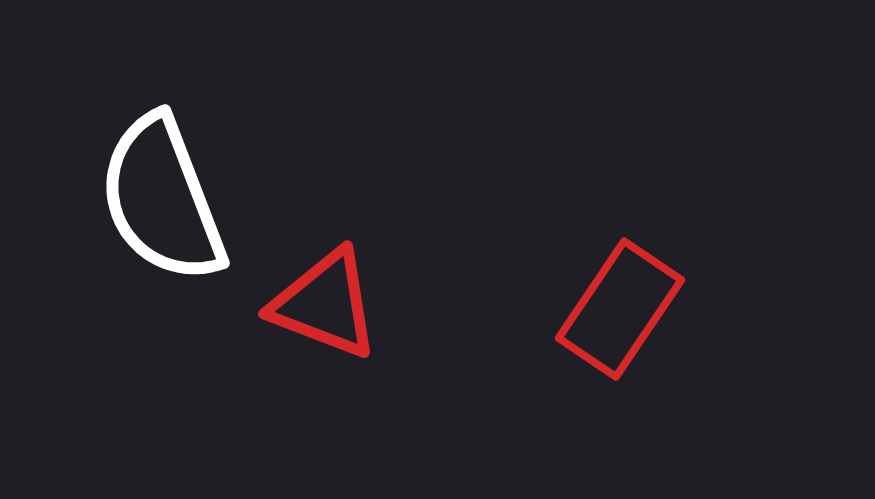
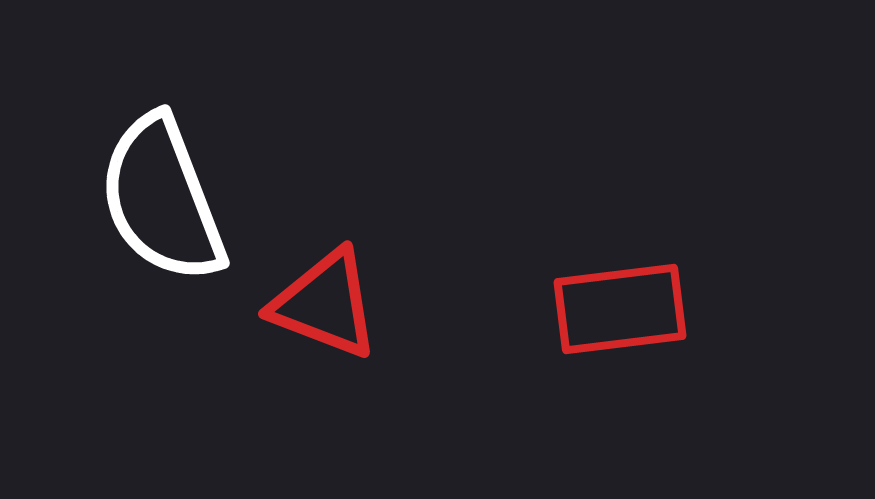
red rectangle: rotated 49 degrees clockwise
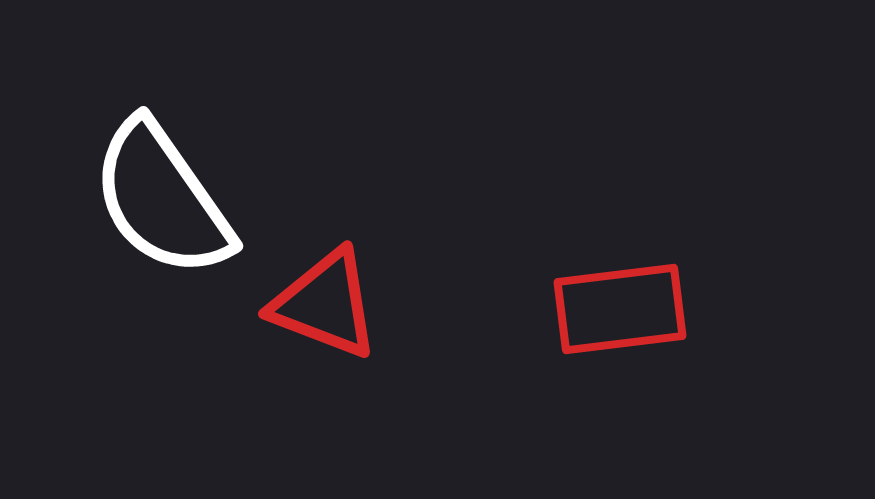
white semicircle: rotated 14 degrees counterclockwise
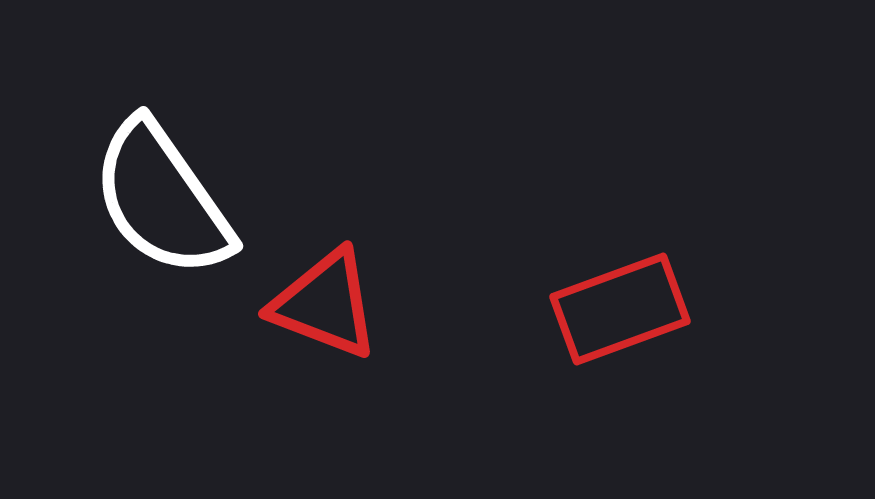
red rectangle: rotated 13 degrees counterclockwise
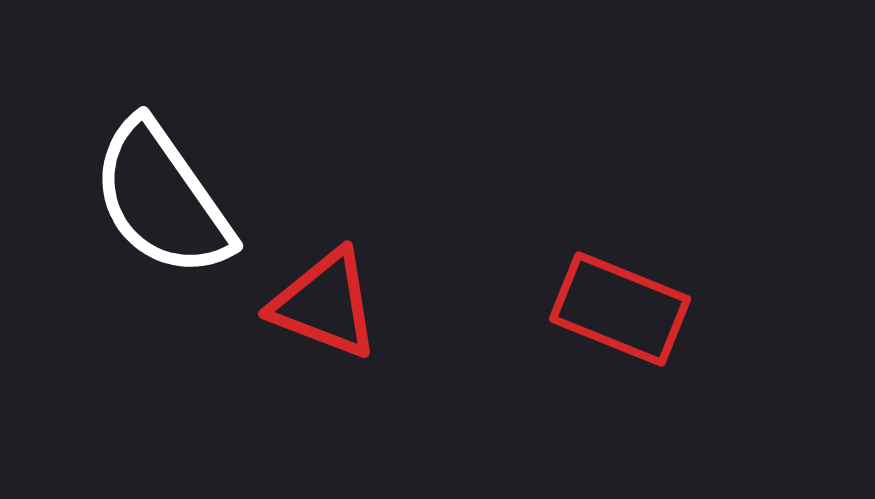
red rectangle: rotated 42 degrees clockwise
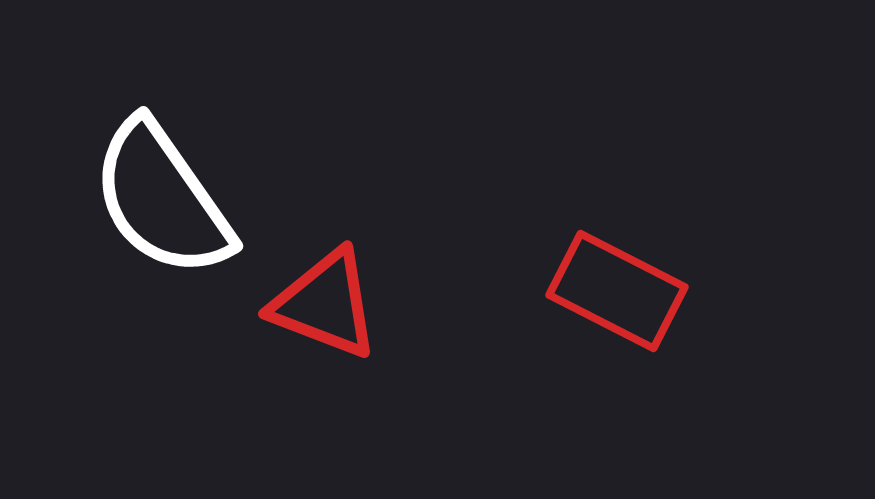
red rectangle: moved 3 px left, 18 px up; rotated 5 degrees clockwise
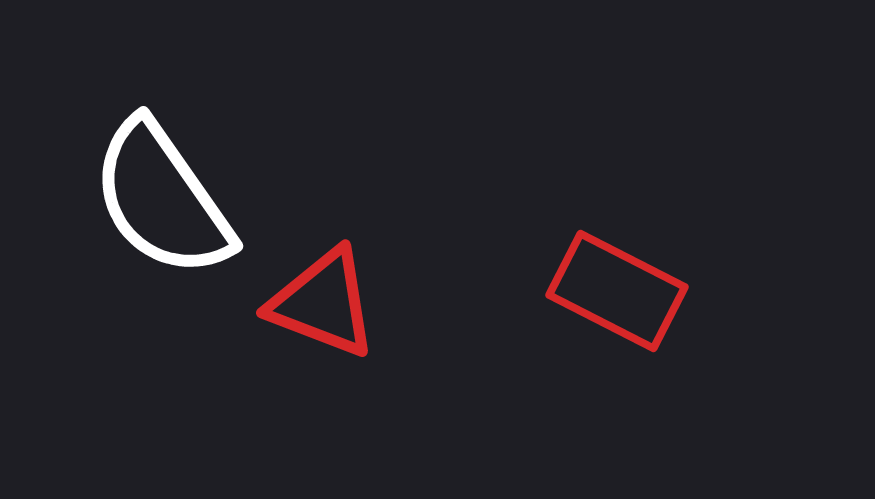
red triangle: moved 2 px left, 1 px up
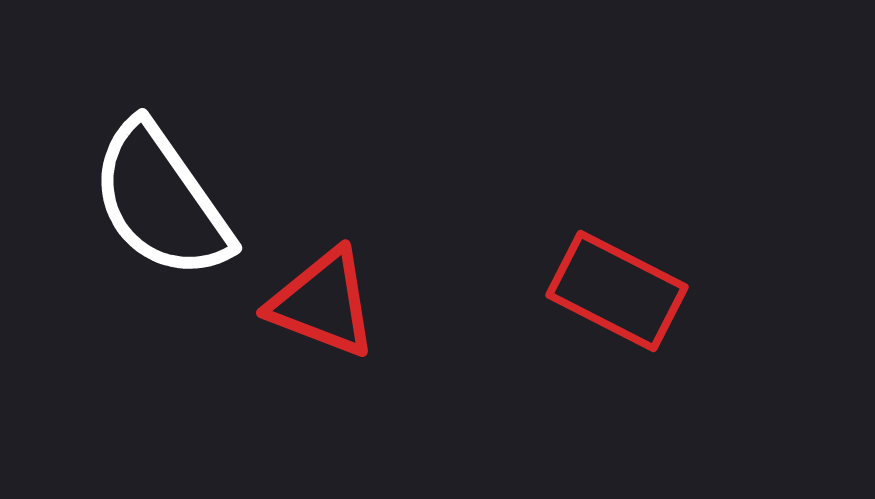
white semicircle: moved 1 px left, 2 px down
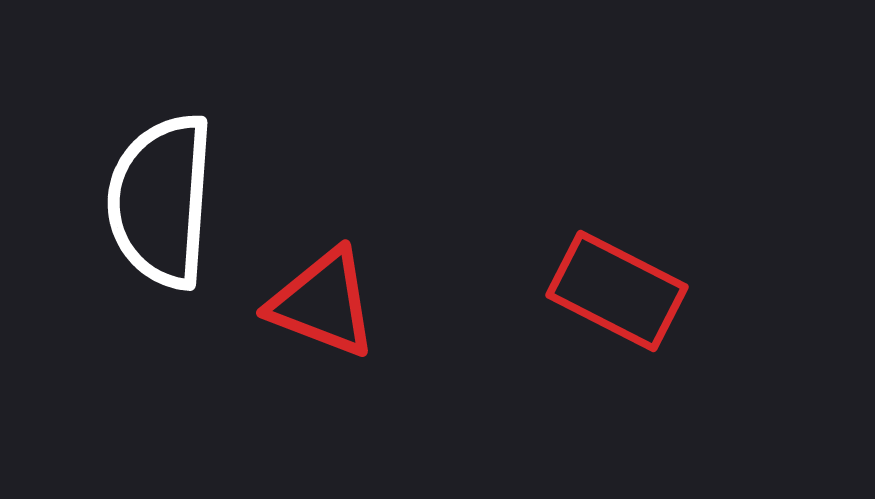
white semicircle: rotated 39 degrees clockwise
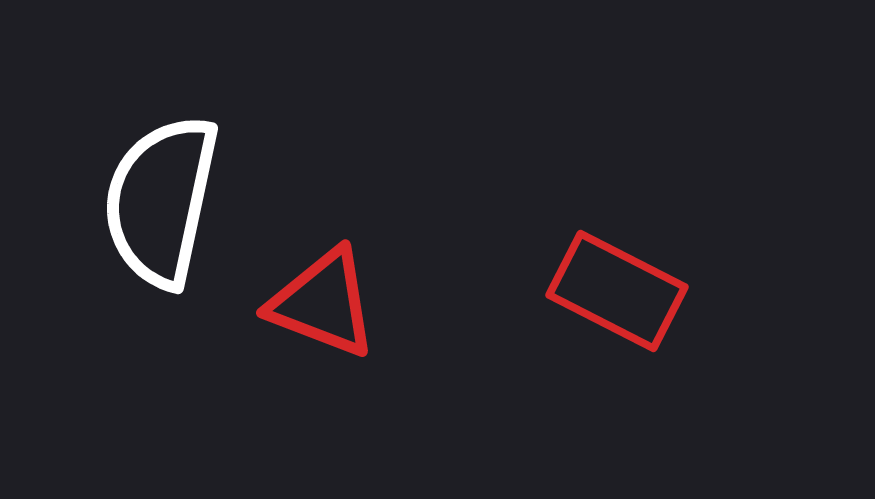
white semicircle: rotated 8 degrees clockwise
